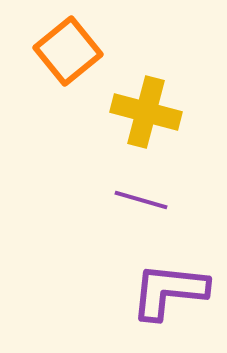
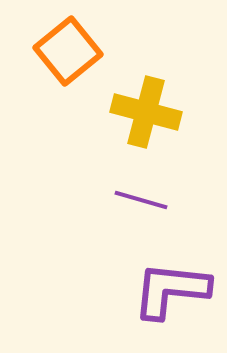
purple L-shape: moved 2 px right, 1 px up
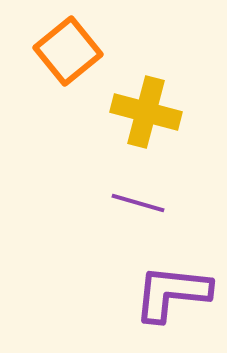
purple line: moved 3 px left, 3 px down
purple L-shape: moved 1 px right, 3 px down
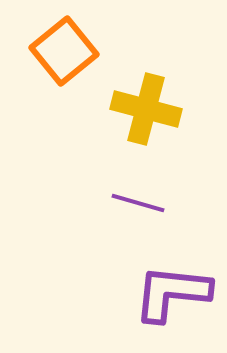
orange square: moved 4 px left
yellow cross: moved 3 px up
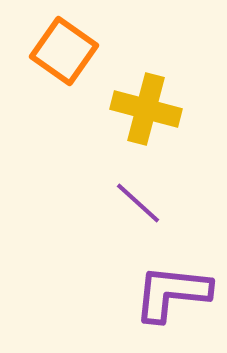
orange square: rotated 16 degrees counterclockwise
purple line: rotated 26 degrees clockwise
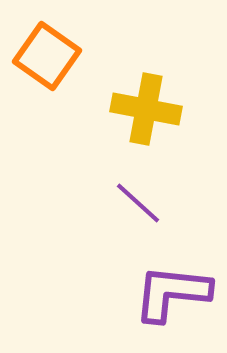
orange square: moved 17 px left, 5 px down
yellow cross: rotated 4 degrees counterclockwise
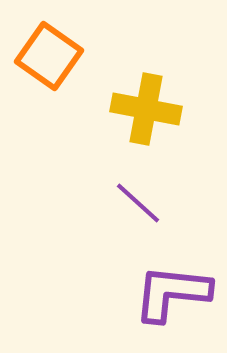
orange square: moved 2 px right
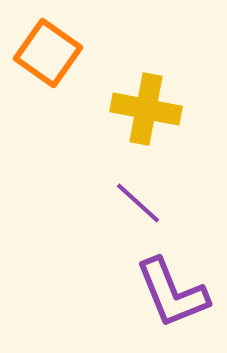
orange square: moved 1 px left, 3 px up
purple L-shape: rotated 118 degrees counterclockwise
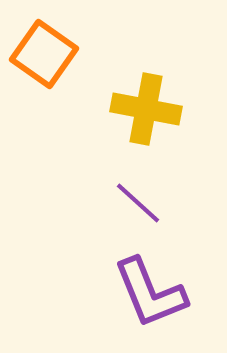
orange square: moved 4 px left, 1 px down
purple L-shape: moved 22 px left
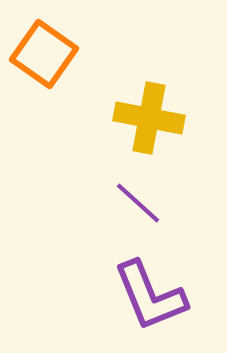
yellow cross: moved 3 px right, 9 px down
purple L-shape: moved 3 px down
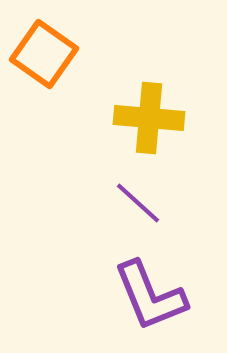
yellow cross: rotated 6 degrees counterclockwise
